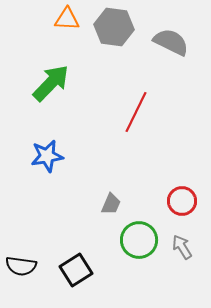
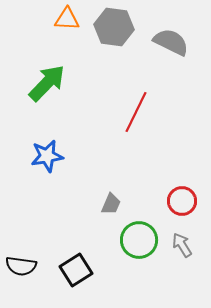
green arrow: moved 4 px left
gray arrow: moved 2 px up
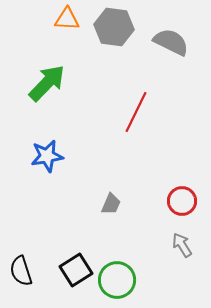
green circle: moved 22 px left, 40 px down
black semicircle: moved 5 px down; rotated 64 degrees clockwise
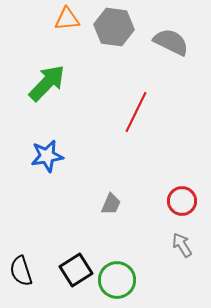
orange triangle: rotated 8 degrees counterclockwise
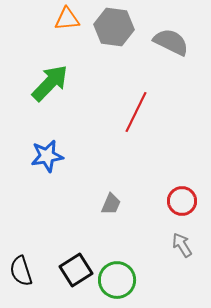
green arrow: moved 3 px right
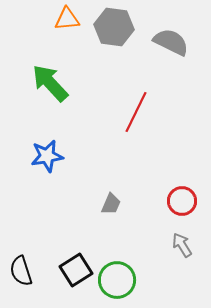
green arrow: rotated 87 degrees counterclockwise
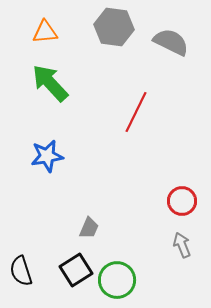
orange triangle: moved 22 px left, 13 px down
gray trapezoid: moved 22 px left, 24 px down
gray arrow: rotated 10 degrees clockwise
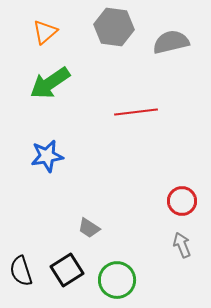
orange triangle: rotated 36 degrees counterclockwise
gray semicircle: rotated 39 degrees counterclockwise
green arrow: rotated 81 degrees counterclockwise
red line: rotated 57 degrees clockwise
gray trapezoid: rotated 100 degrees clockwise
black square: moved 9 px left
